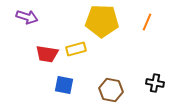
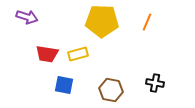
yellow rectangle: moved 2 px right, 5 px down
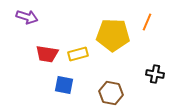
yellow pentagon: moved 11 px right, 14 px down
black cross: moved 9 px up
brown hexagon: moved 3 px down
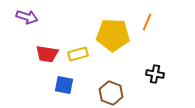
brown hexagon: rotated 10 degrees clockwise
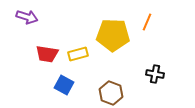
blue square: rotated 18 degrees clockwise
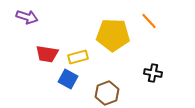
orange line: moved 2 px right, 1 px up; rotated 66 degrees counterclockwise
yellow rectangle: moved 3 px down
black cross: moved 2 px left, 1 px up
blue square: moved 4 px right, 6 px up
brown hexagon: moved 4 px left; rotated 20 degrees clockwise
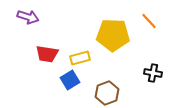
purple arrow: moved 1 px right
yellow rectangle: moved 2 px right, 1 px down
blue square: moved 2 px right, 1 px down; rotated 30 degrees clockwise
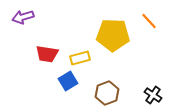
purple arrow: moved 5 px left; rotated 145 degrees clockwise
black cross: moved 22 px down; rotated 24 degrees clockwise
blue square: moved 2 px left, 1 px down
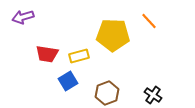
yellow rectangle: moved 1 px left, 2 px up
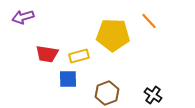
blue square: moved 2 px up; rotated 30 degrees clockwise
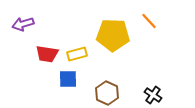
purple arrow: moved 7 px down
yellow rectangle: moved 2 px left, 2 px up
brown hexagon: rotated 15 degrees counterclockwise
